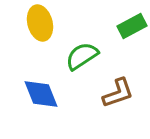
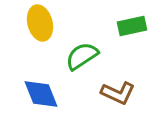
green rectangle: rotated 16 degrees clockwise
brown L-shape: rotated 44 degrees clockwise
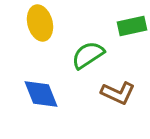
green semicircle: moved 6 px right, 1 px up
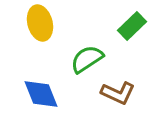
green rectangle: rotated 32 degrees counterclockwise
green semicircle: moved 1 px left, 4 px down
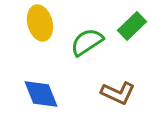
green semicircle: moved 17 px up
